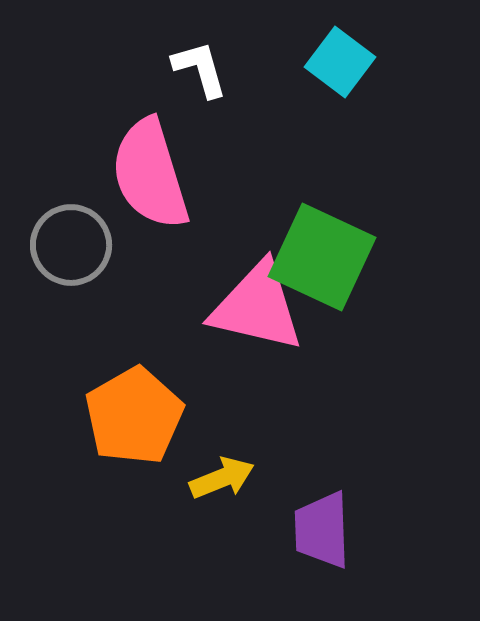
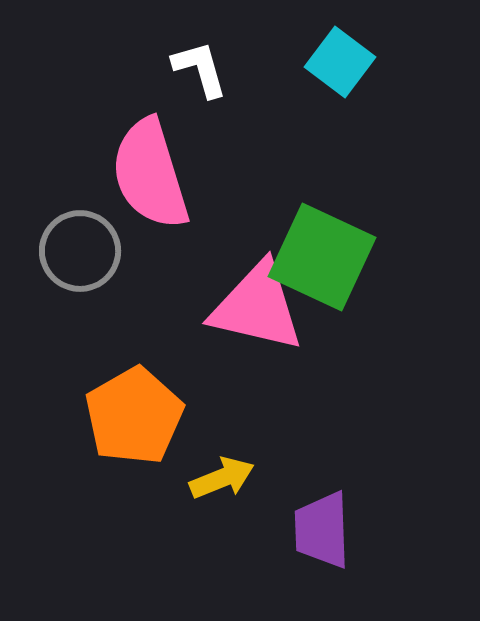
gray circle: moved 9 px right, 6 px down
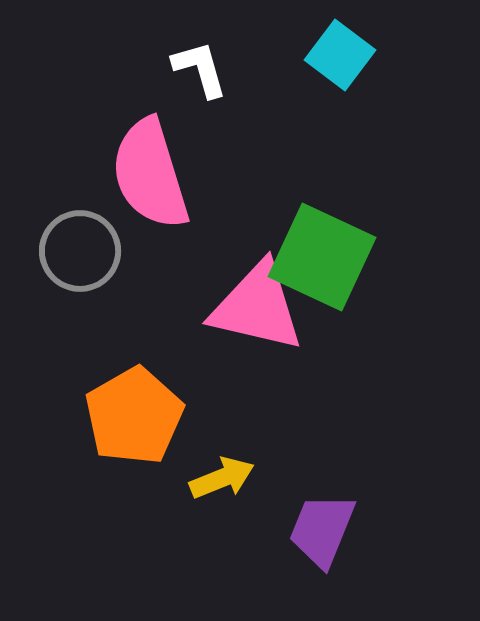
cyan square: moved 7 px up
purple trapezoid: rotated 24 degrees clockwise
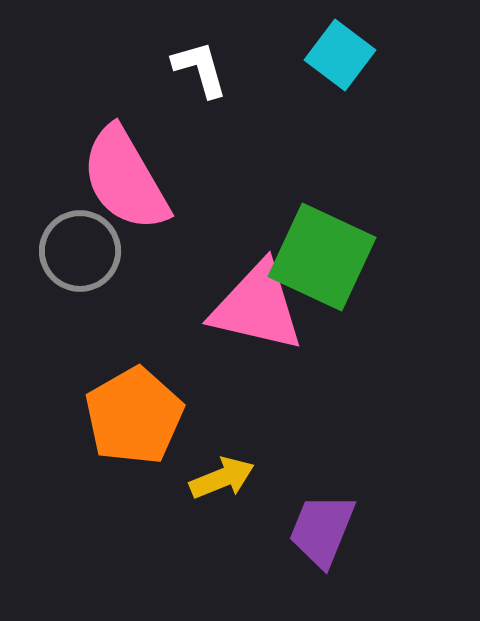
pink semicircle: moved 25 px left, 5 px down; rotated 13 degrees counterclockwise
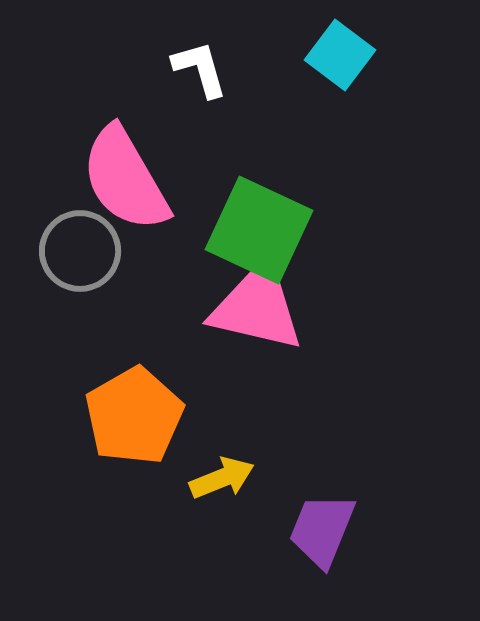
green square: moved 63 px left, 27 px up
